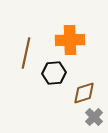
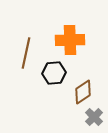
brown diamond: moved 1 px left, 1 px up; rotated 15 degrees counterclockwise
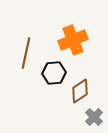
orange cross: moved 3 px right; rotated 20 degrees counterclockwise
brown diamond: moved 3 px left, 1 px up
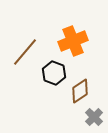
orange cross: moved 1 px down
brown line: moved 1 px left, 1 px up; rotated 28 degrees clockwise
black hexagon: rotated 25 degrees clockwise
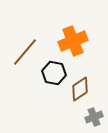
black hexagon: rotated 10 degrees counterclockwise
brown diamond: moved 2 px up
gray cross: rotated 24 degrees clockwise
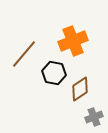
brown line: moved 1 px left, 2 px down
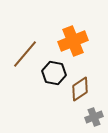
brown line: moved 1 px right
